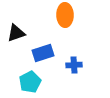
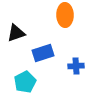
blue cross: moved 2 px right, 1 px down
cyan pentagon: moved 5 px left
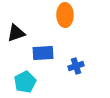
blue rectangle: rotated 15 degrees clockwise
blue cross: rotated 14 degrees counterclockwise
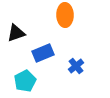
blue rectangle: rotated 20 degrees counterclockwise
blue cross: rotated 21 degrees counterclockwise
cyan pentagon: moved 1 px up
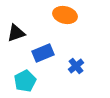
orange ellipse: rotated 75 degrees counterclockwise
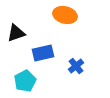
blue rectangle: rotated 10 degrees clockwise
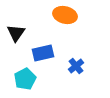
black triangle: rotated 36 degrees counterclockwise
cyan pentagon: moved 2 px up
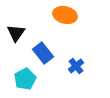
blue rectangle: rotated 65 degrees clockwise
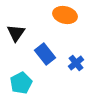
blue rectangle: moved 2 px right, 1 px down
blue cross: moved 3 px up
cyan pentagon: moved 4 px left, 4 px down
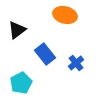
black triangle: moved 1 px right, 3 px up; rotated 18 degrees clockwise
